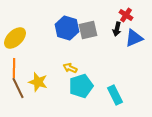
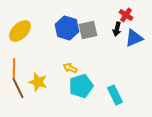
yellow ellipse: moved 5 px right, 7 px up
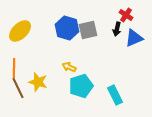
yellow arrow: moved 1 px left, 1 px up
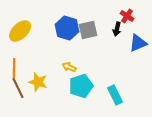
red cross: moved 1 px right, 1 px down
blue triangle: moved 4 px right, 5 px down
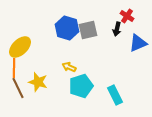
yellow ellipse: moved 16 px down
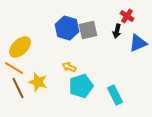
black arrow: moved 2 px down
orange line: rotated 60 degrees counterclockwise
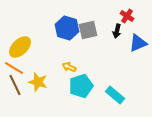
brown line: moved 3 px left, 3 px up
cyan rectangle: rotated 24 degrees counterclockwise
